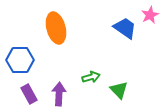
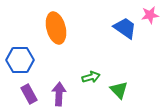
pink star: rotated 18 degrees clockwise
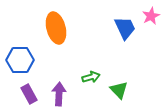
pink star: moved 1 px right, 1 px down; rotated 18 degrees counterclockwise
blue trapezoid: rotated 30 degrees clockwise
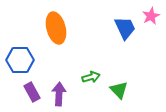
purple rectangle: moved 3 px right, 2 px up
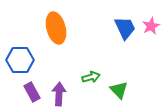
pink star: moved 10 px down
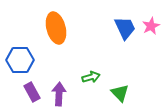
green triangle: moved 1 px right, 3 px down
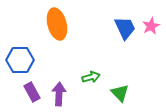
orange ellipse: moved 1 px right, 4 px up
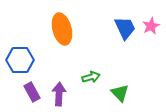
orange ellipse: moved 5 px right, 5 px down
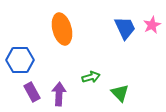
pink star: moved 1 px right, 1 px up
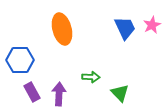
green arrow: rotated 18 degrees clockwise
